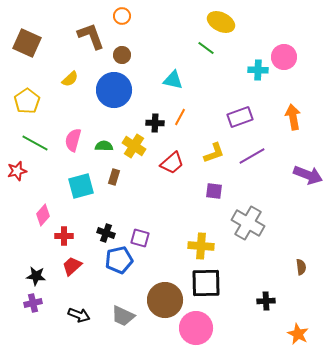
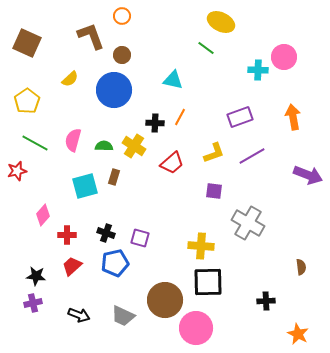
cyan square at (81, 186): moved 4 px right
red cross at (64, 236): moved 3 px right, 1 px up
blue pentagon at (119, 260): moved 4 px left, 3 px down
black square at (206, 283): moved 2 px right, 1 px up
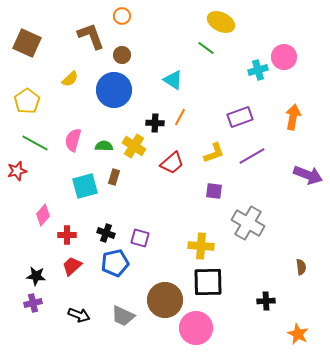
cyan cross at (258, 70): rotated 18 degrees counterclockwise
cyan triangle at (173, 80): rotated 20 degrees clockwise
orange arrow at (293, 117): rotated 20 degrees clockwise
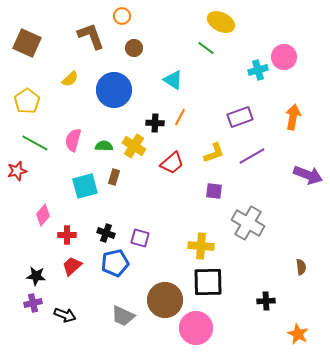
brown circle at (122, 55): moved 12 px right, 7 px up
black arrow at (79, 315): moved 14 px left
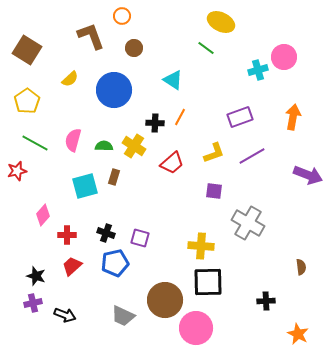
brown square at (27, 43): moved 7 px down; rotated 8 degrees clockwise
black star at (36, 276): rotated 12 degrees clockwise
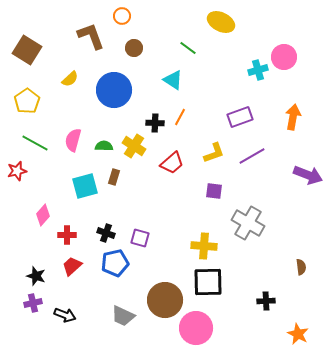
green line at (206, 48): moved 18 px left
yellow cross at (201, 246): moved 3 px right
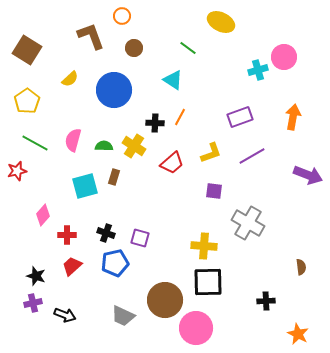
yellow L-shape at (214, 153): moved 3 px left
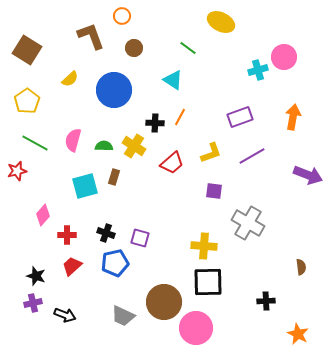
brown circle at (165, 300): moved 1 px left, 2 px down
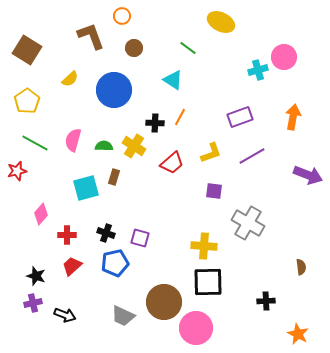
cyan square at (85, 186): moved 1 px right, 2 px down
pink diamond at (43, 215): moved 2 px left, 1 px up
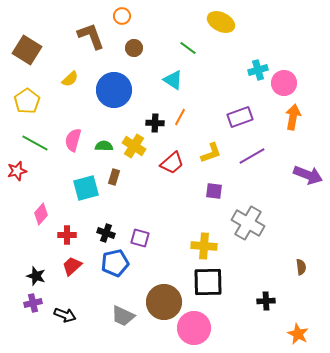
pink circle at (284, 57): moved 26 px down
pink circle at (196, 328): moved 2 px left
